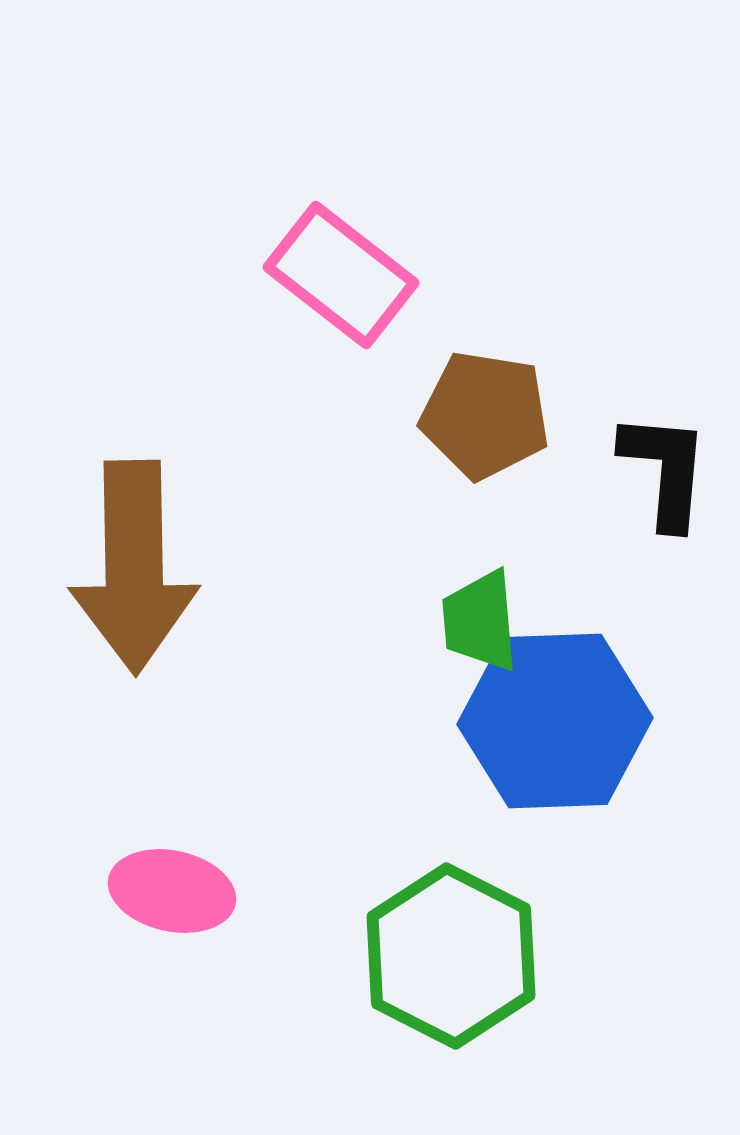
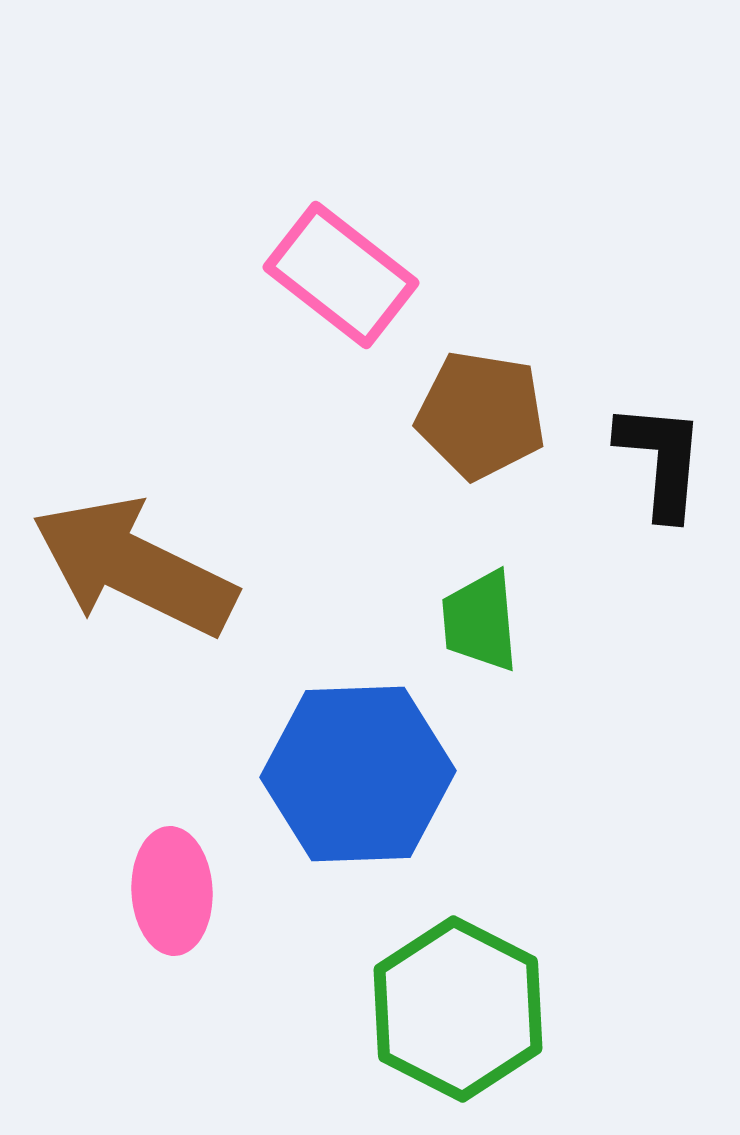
brown pentagon: moved 4 px left
black L-shape: moved 4 px left, 10 px up
brown arrow: rotated 117 degrees clockwise
blue hexagon: moved 197 px left, 53 px down
pink ellipse: rotated 75 degrees clockwise
green hexagon: moved 7 px right, 53 px down
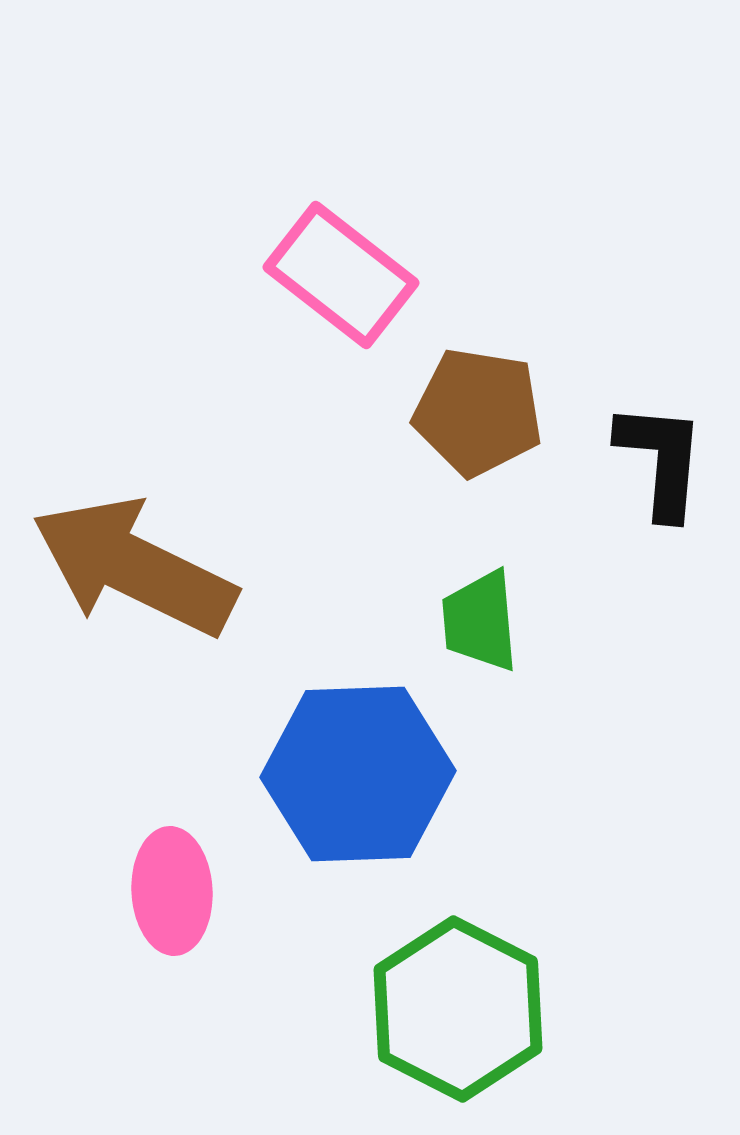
brown pentagon: moved 3 px left, 3 px up
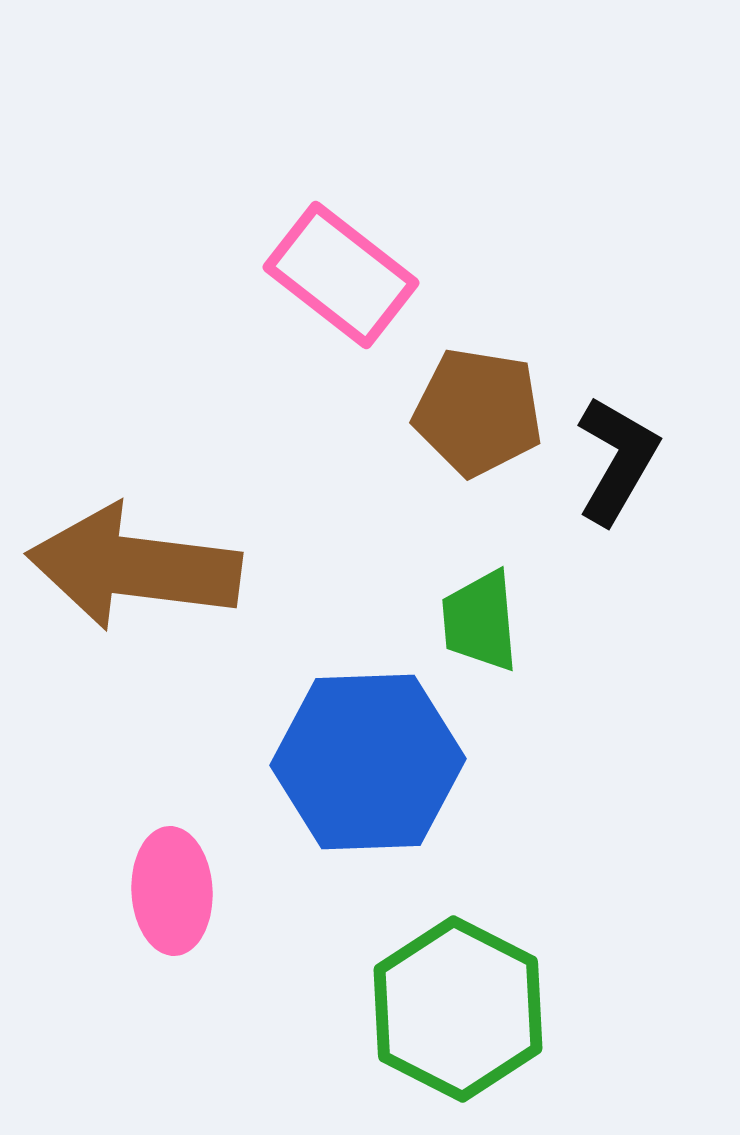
black L-shape: moved 44 px left; rotated 25 degrees clockwise
brown arrow: rotated 19 degrees counterclockwise
blue hexagon: moved 10 px right, 12 px up
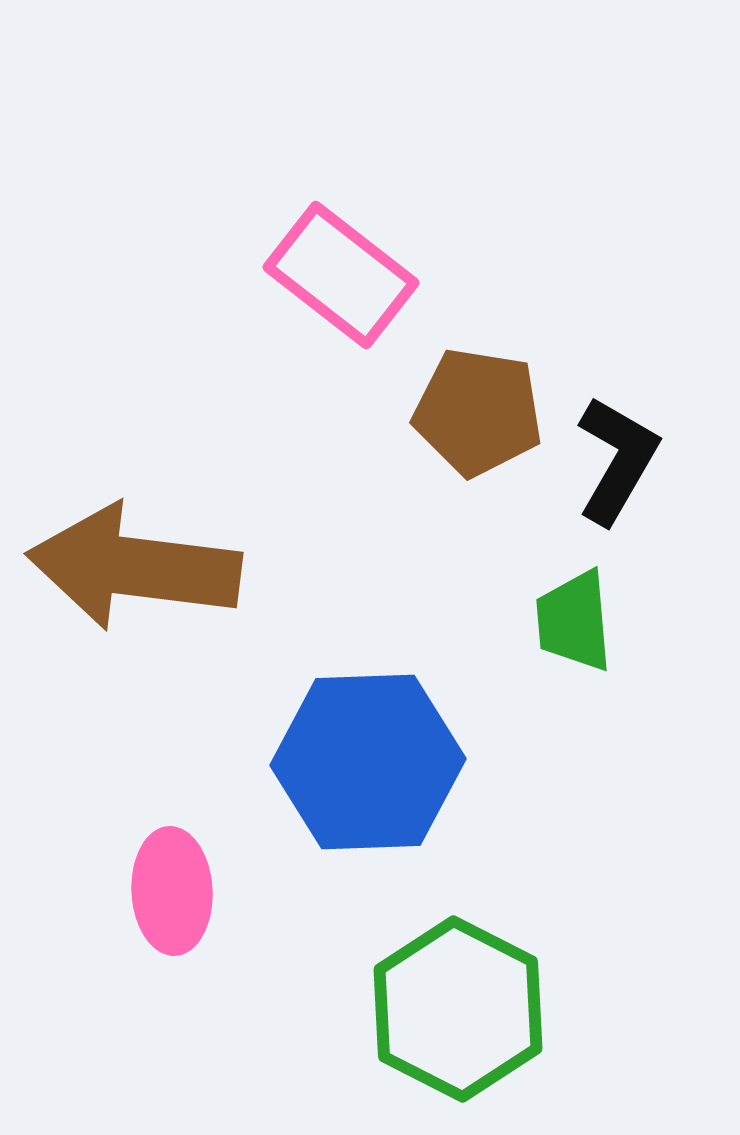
green trapezoid: moved 94 px right
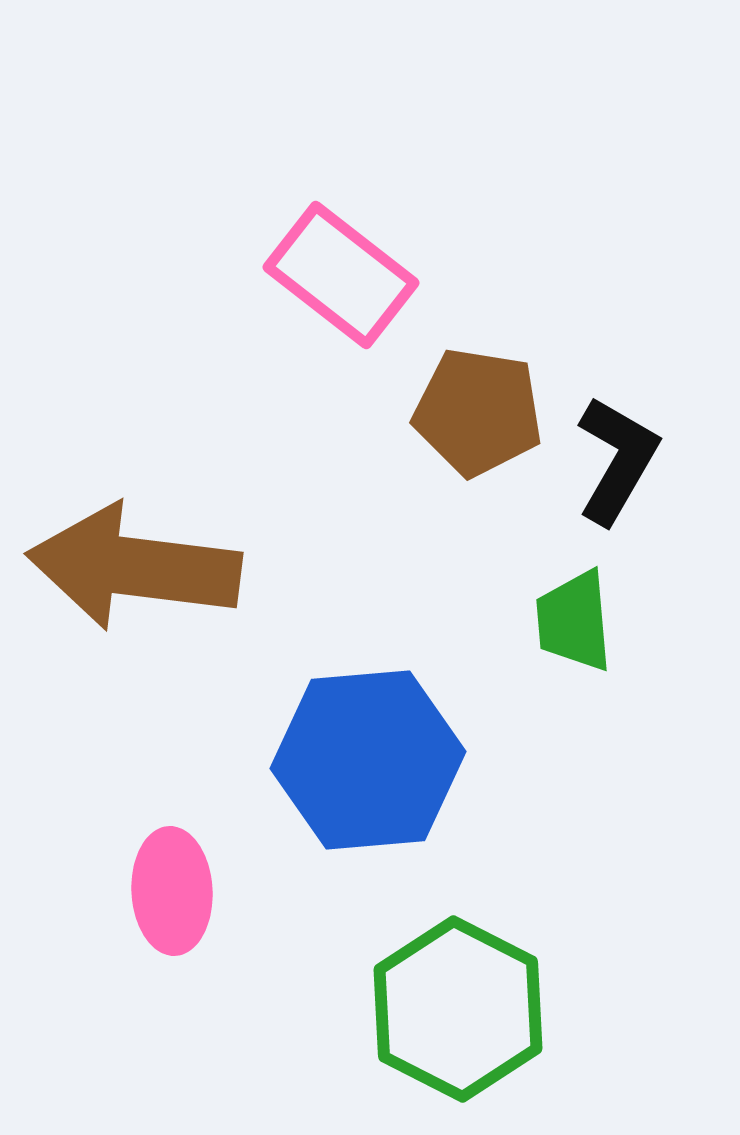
blue hexagon: moved 2 px up; rotated 3 degrees counterclockwise
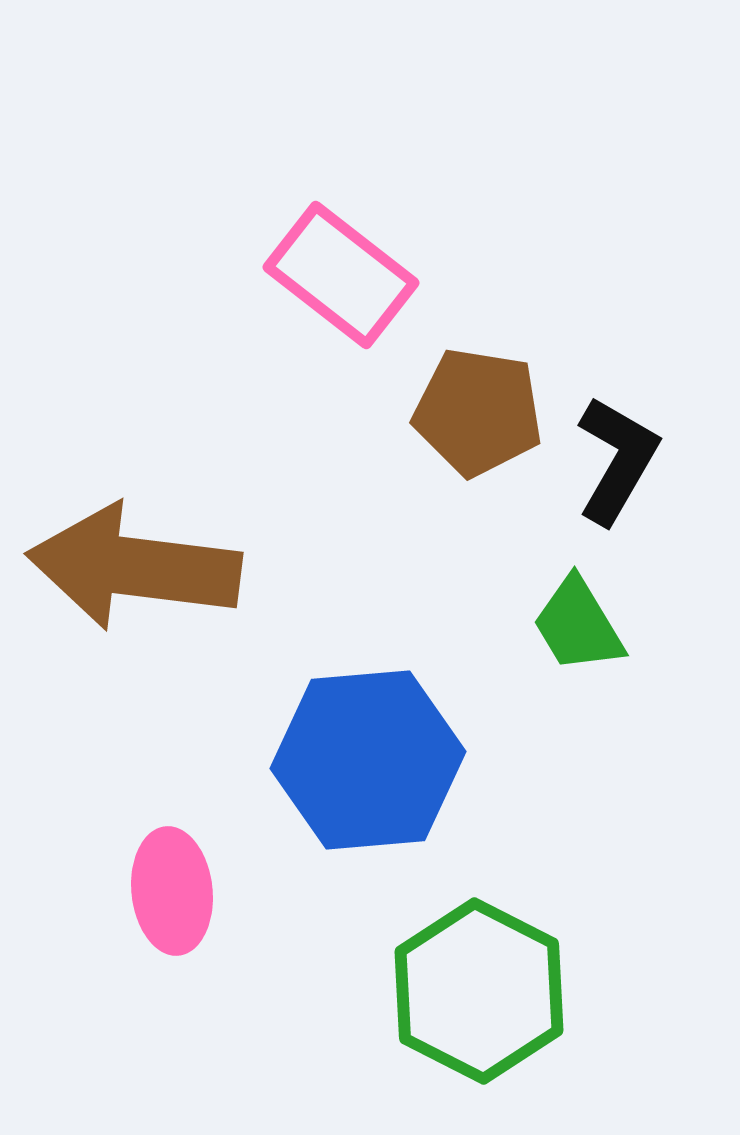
green trapezoid: moved 4 px right, 4 px down; rotated 26 degrees counterclockwise
pink ellipse: rotated 3 degrees counterclockwise
green hexagon: moved 21 px right, 18 px up
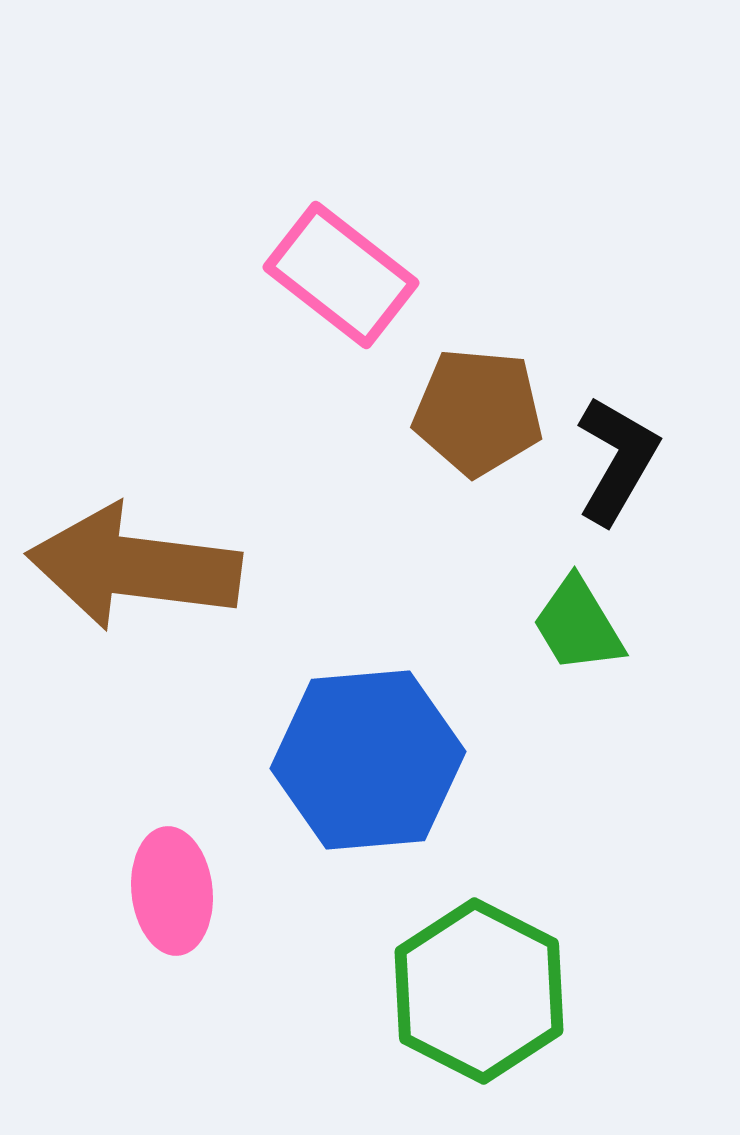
brown pentagon: rotated 4 degrees counterclockwise
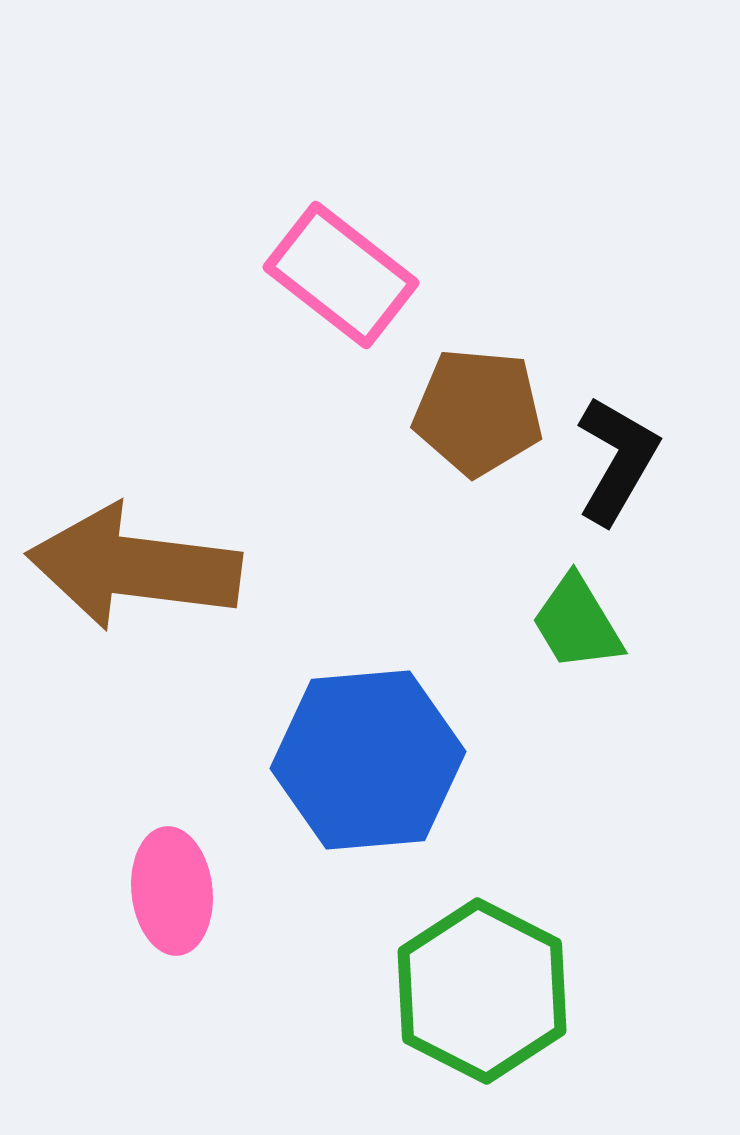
green trapezoid: moved 1 px left, 2 px up
green hexagon: moved 3 px right
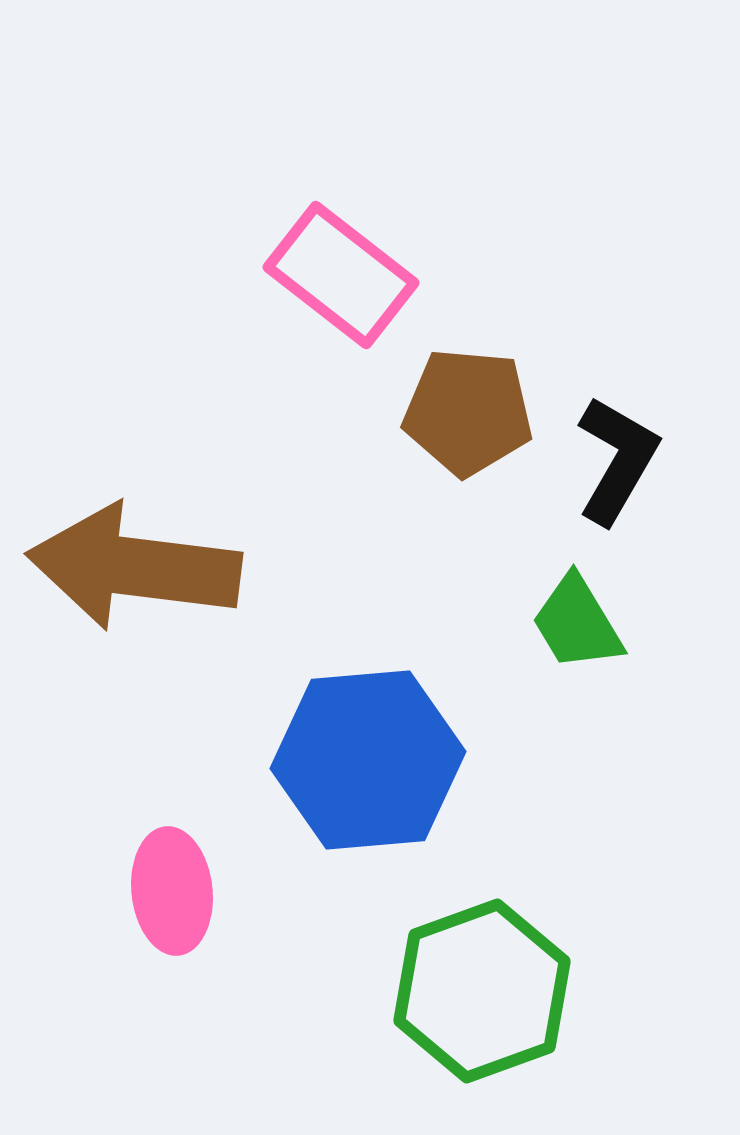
brown pentagon: moved 10 px left
green hexagon: rotated 13 degrees clockwise
